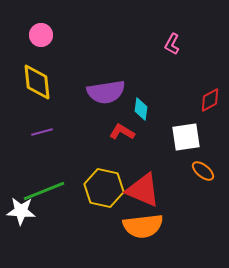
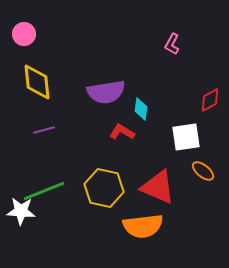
pink circle: moved 17 px left, 1 px up
purple line: moved 2 px right, 2 px up
red triangle: moved 15 px right, 3 px up
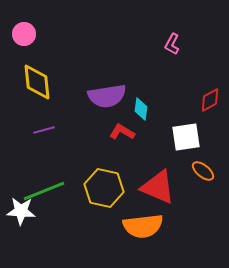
purple semicircle: moved 1 px right, 4 px down
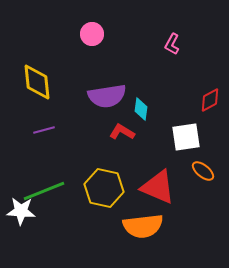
pink circle: moved 68 px right
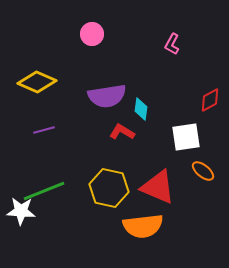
yellow diamond: rotated 60 degrees counterclockwise
yellow hexagon: moved 5 px right
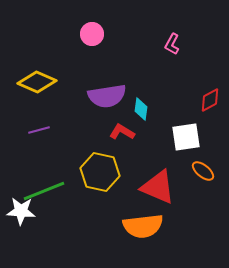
purple line: moved 5 px left
yellow hexagon: moved 9 px left, 16 px up
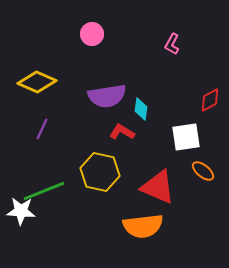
purple line: moved 3 px right, 1 px up; rotated 50 degrees counterclockwise
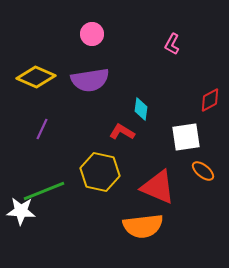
yellow diamond: moved 1 px left, 5 px up
purple semicircle: moved 17 px left, 16 px up
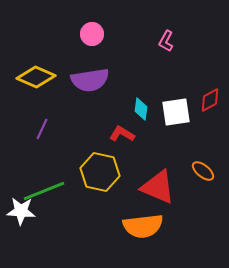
pink L-shape: moved 6 px left, 3 px up
red L-shape: moved 2 px down
white square: moved 10 px left, 25 px up
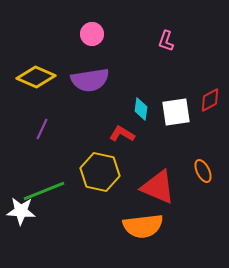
pink L-shape: rotated 10 degrees counterclockwise
orange ellipse: rotated 25 degrees clockwise
